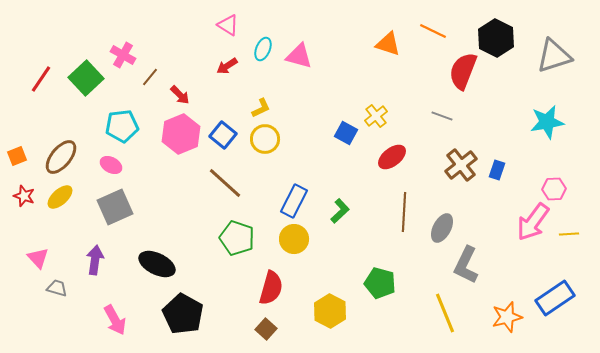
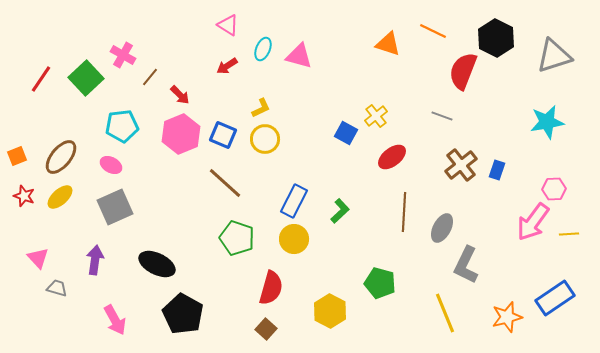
blue square at (223, 135): rotated 16 degrees counterclockwise
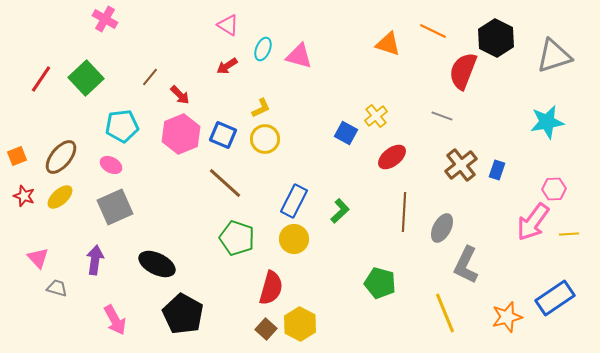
pink cross at (123, 55): moved 18 px left, 36 px up
yellow hexagon at (330, 311): moved 30 px left, 13 px down
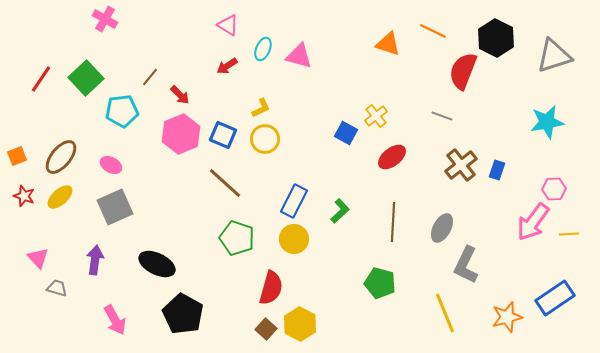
cyan pentagon at (122, 126): moved 15 px up
brown line at (404, 212): moved 11 px left, 10 px down
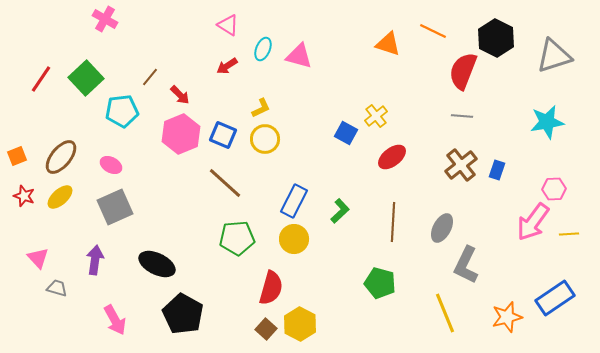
gray line at (442, 116): moved 20 px right; rotated 15 degrees counterclockwise
green pentagon at (237, 238): rotated 24 degrees counterclockwise
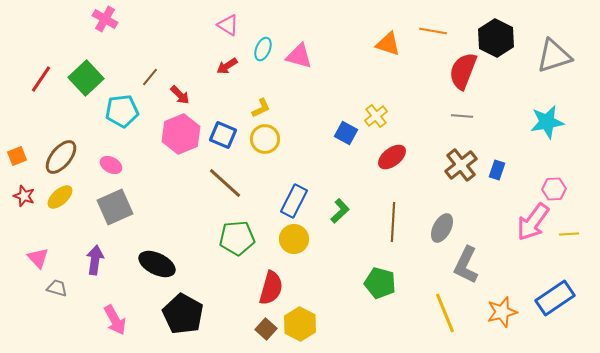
orange line at (433, 31): rotated 16 degrees counterclockwise
orange star at (507, 317): moved 5 px left, 5 px up
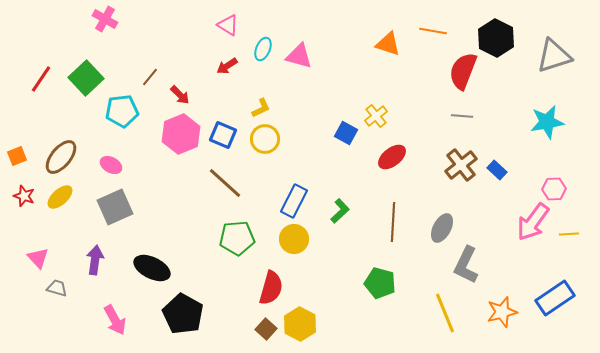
blue rectangle at (497, 170): rotated 66 degrees counterclockwise
black ellipse at (157, 264): moved 5 px left, 4 px down
